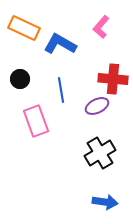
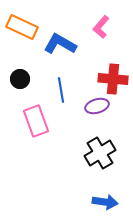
orange rectangle: moved 2 px left, 1 px up
purple ellipse: rotated 10 degrees clockwise
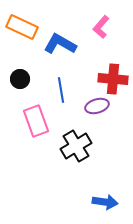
black cross: moved 24 px left, 7 px up
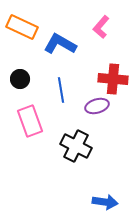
pink rectangle: moved 6 px left
black cross: rotated 32 degrees counterclockwise
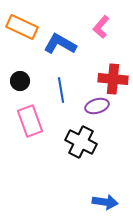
black circle: moved 2 px down
black cross: moved 5 px right, 4 px up
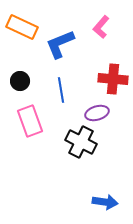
blue L-shape: rotated 52 degrees counterclockwise
purple ellipse: moved 7 px down
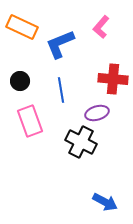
blue arrow: rotated 20 degrees clockwise
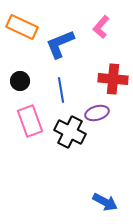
black cross: moved 11 px left, 10 px up
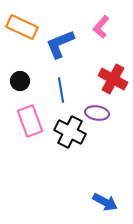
red cross: rotated 24 degrees clockwise
purple ellipse: rotated 25 degrees clockwise
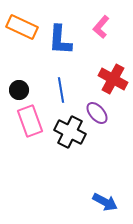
blue L-shape: moved 4 px up; rotated 64 degrees counterclockwise
black circle: moved 1 px left, 9 px down
purple ellipse: rotated 40 degrees clockwise
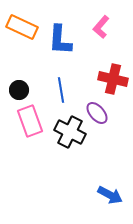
red cross: rotated 16 degrees counterclockwise
blue arrow: moved 5 px right, 7 px up
